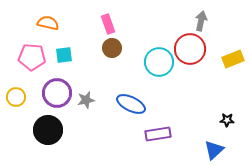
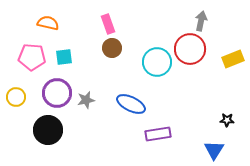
cyan square: moved 2 px down
cyan circle: moved 2 px left
blue triangle: rotated 15 degrees counterclockwise
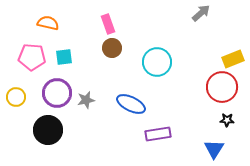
gray arrow: moved 8 px up; rotated 36 degrees clockwise
red circle: moved 32 px right, 38 px down
blue triangle: moved 1 px up
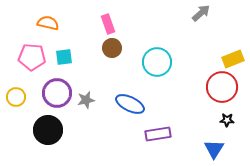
blue ellipse: moved 1 px left
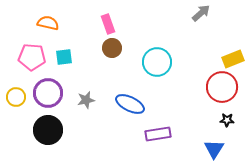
purple circle: moved 9 px left
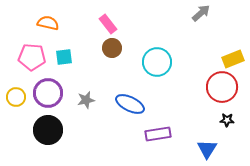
pink rectangle: rotated 18 degrees counterclockwise
blue triangle: moved 7 px left
